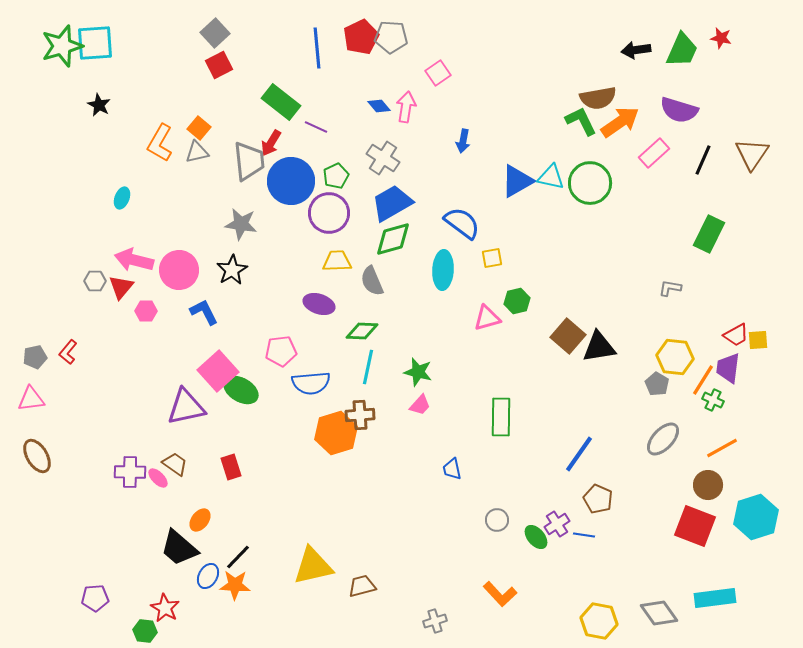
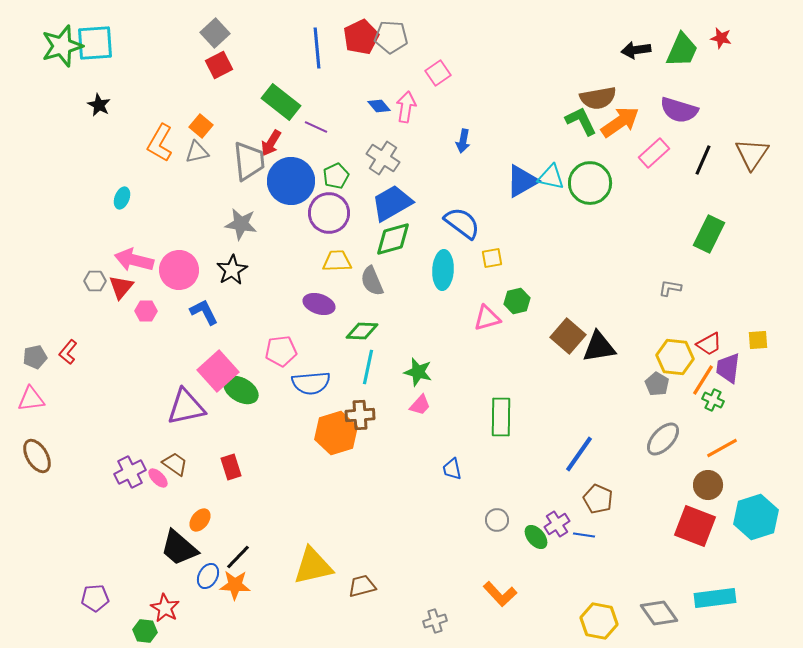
orange square at (199, 128): moved 2 px right, 2 px up
blue triangle at (517, 181): moved 5 px right
red trapezoid at (736, 335): moved 27 px left, 9 px down
purple cross at (130, 472): rotated 28 degrees counterclockwise
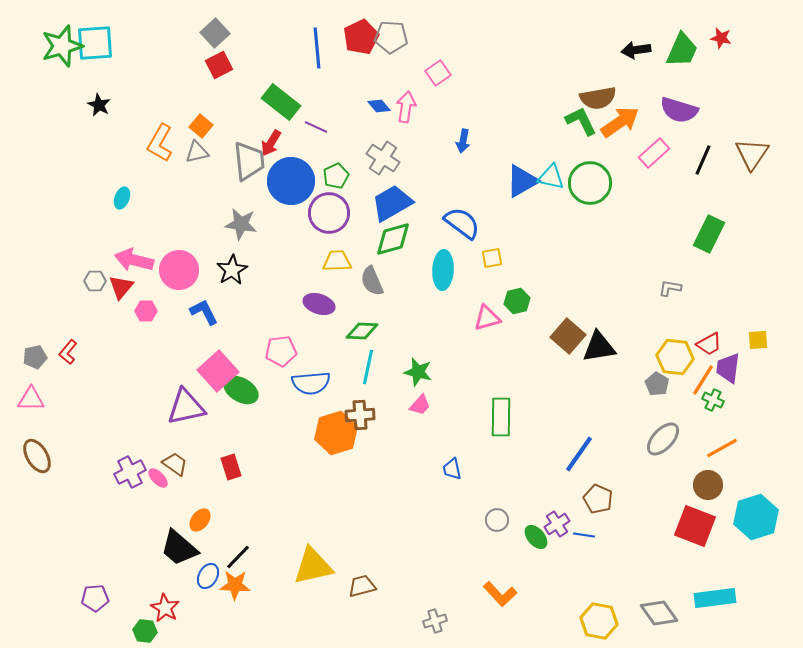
pink triangle at (31, 399): rotated 8 degrees clockwise
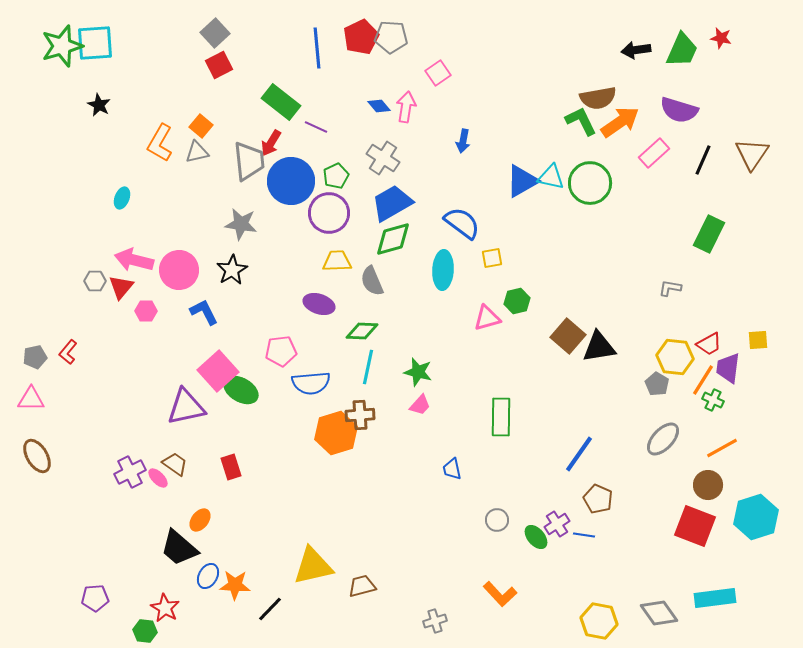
black line at (238, 557): moved 32 px right, 52 px down
